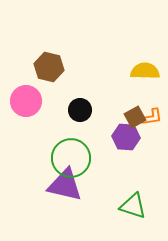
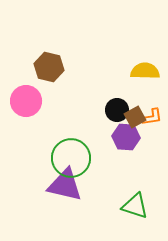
black circle: moved 37 px right
green triangle: moved 2 px right
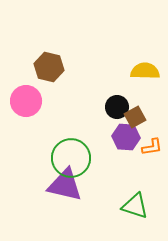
black circle: moved 3 px up
orange L-shape: moved 30 px down
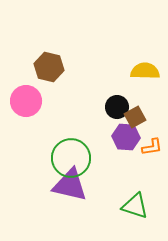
purple triangle: moved 5 px right
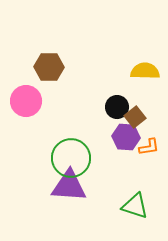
brown hexagon: rotated 12 degrees counterclockwise
brown square: rotated 10 degrees counterclockwise
orange L-shape: moved 3 px left
purple triangle: moved 1 px left, 1 px down; rotated 9 degrees counterclockwise
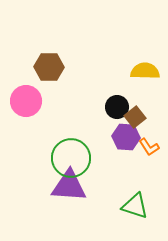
orange L-shape: rotated 65 degrees clockwise
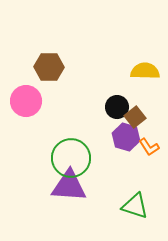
purple hexagon: rotated 12 degrees clockwise
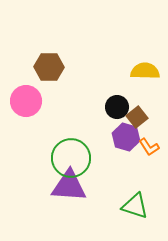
brown square: moved 2 px right
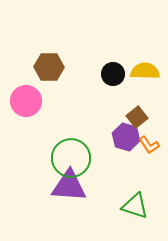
black circle: moved 4 px left, 33 px up
orange L-shape: moved 2 px up
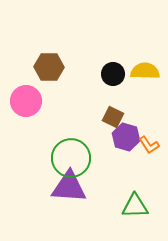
brown square: moved 24 px left; rotated 25 degrees counterclockwise
purple triangle: moved 1 px down
green triangle: rotated 20 degrees counterclockwise
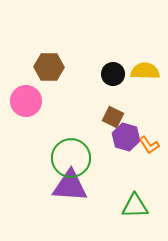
purple triangle: moved 1 px right, 1 px up
